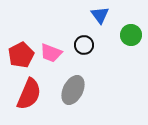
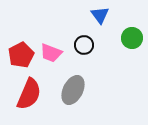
green circle: moved 1 px right, 3 px down
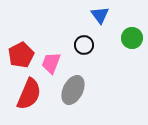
pink trapezoid: moved 10 px down; rotated 90 degrees clockwise
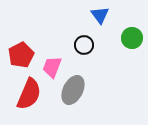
pink trapezoid: moved 1 px right, 4 px down
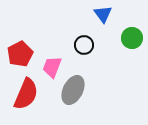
blue triangle: moved 3 px right, 1 px up
red pentagon: moved 1 px left, 1 px up
red semicircle: moved 3 px left
